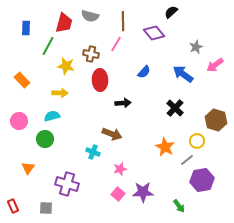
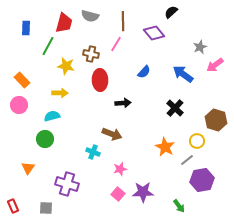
gray star: moved 4 px right
pink circle: moved 16 px up
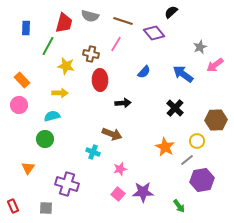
brown line: rotated 72 degrees counterclockwise
brown hexagon: rotated 20 degrees counterclockwise
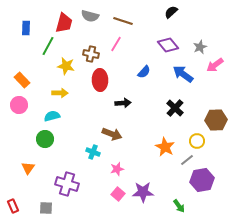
purple diamond: moved 14 px right, 12 px down
pink star: moved 3 px left
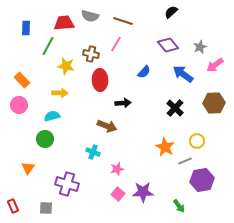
red trapezoid: rotated 110 degrees counterclockwise
brown hexagon: moved 2 px left, 17 px up
brown arrow: moved 5 px left, 8 px up
gray line: moved 2 px left, 1 px down; rotated 16 degrees clockwise
